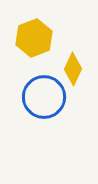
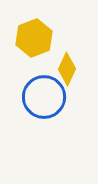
yellow diamond: moved 6 px left
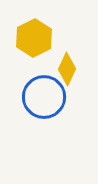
yellow hexagon: rotated 6 degrees counterclockwise
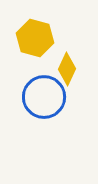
yellow hexagon: moved 1 px right; rotated 18 degrees counterclockwise
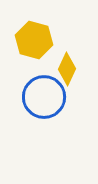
yellow hexagon: moved 1 px left, 2 px down
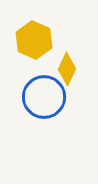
yellow hexagon: rotated 9 degrees clockwise
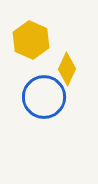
yellow hexagon: moved 3 px left
